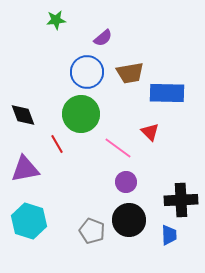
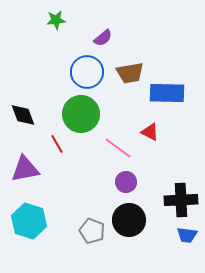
red triangle: rotated 18 degrees counterclockwise
blue trapezoid: moved 18 px right; rotated 100 degrees clockwise
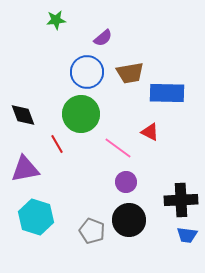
cyan hexagon: moved 7 px right, 4 px up
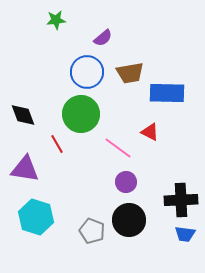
purple triangle: rotated 20 degrees clockwise
blue trapezoid: moved 2 px left, 1 px up
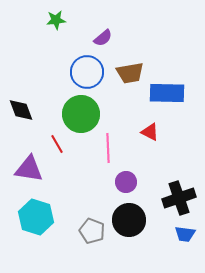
black diamond: moved 2 px left, 5 px up
pink line: moved 10 px left; rotated 52 degrees clockwise
purple triangle: moved 4 px right
black cross: moved 2 px left, 2 px up; rotated 16 degrees counterclockwise
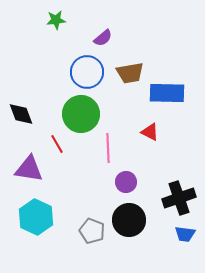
black diamond: moved 4 px down
cyan hexagon: rotated 8 degrees clockwise
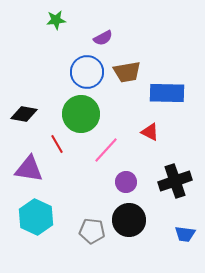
purple semicircle: rotated 12 degrees clockwise
brown trapezoid: moved 3 px left, 1 px up
black diamond: moved 3 px right; rotated 60 degrees counterclockwise
pink line: moved 2 px left, 2 px down; rotated 44 degrees clockwise
black cross: moved 4 px left, 17 px up
gray pentagon: rotated 15 degrees counterclockwise
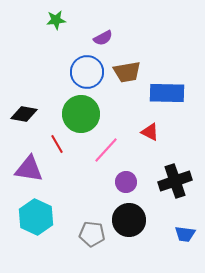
gray pentagon: moved 3 px down
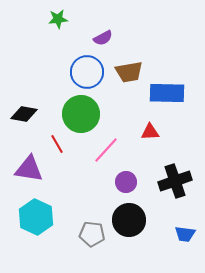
green star: moved 2 px right, 1 px up
brown trapezoid: moved 2 px right
red triangle: rotated 30 degrees counterclockwise
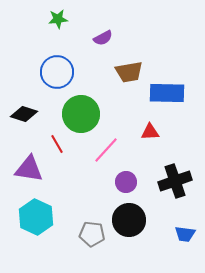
blue circle: moved 30 px left
black diamond: rotated 8 degrees clockwise
